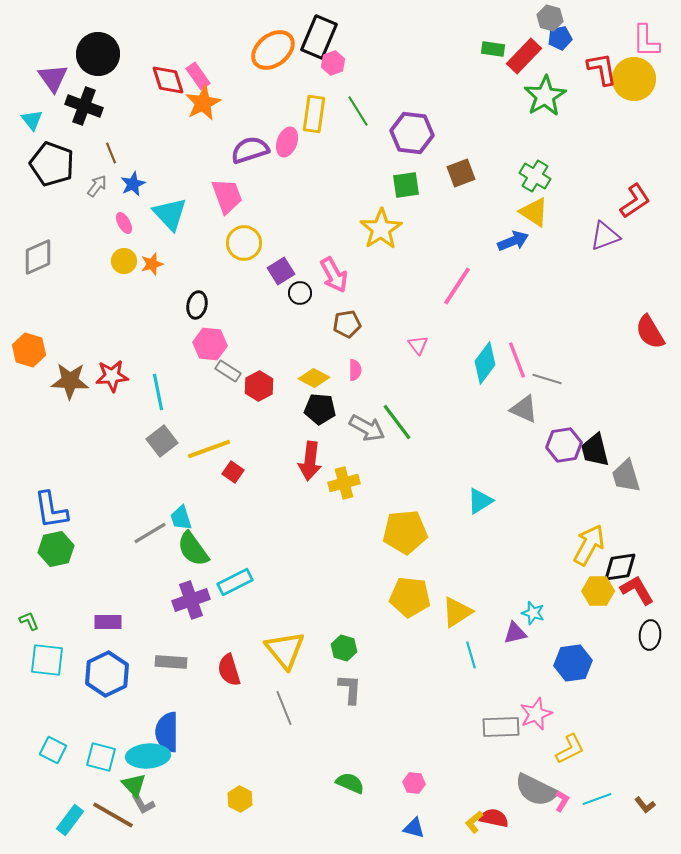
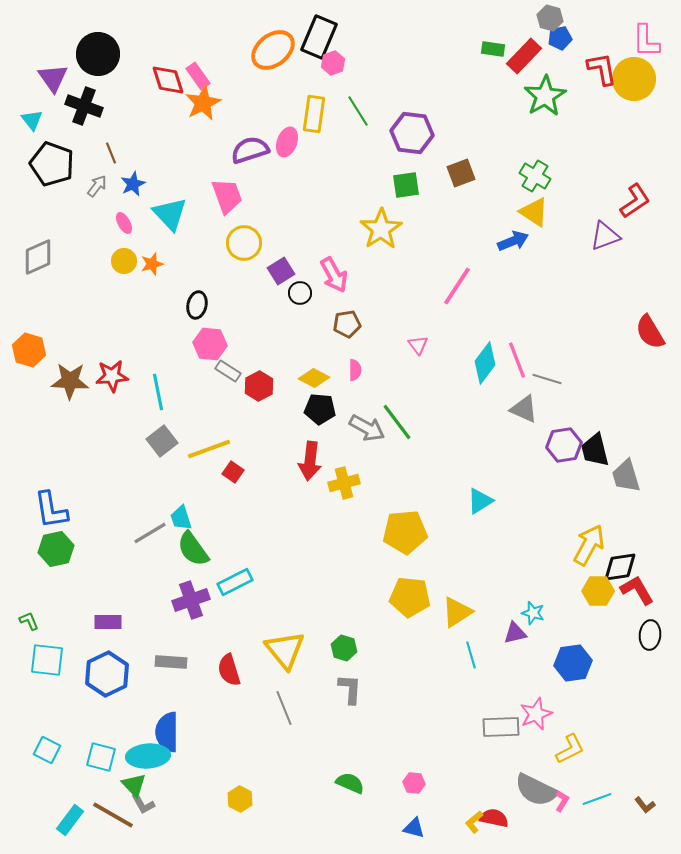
cyan square at (53, 750): moved 6 px left
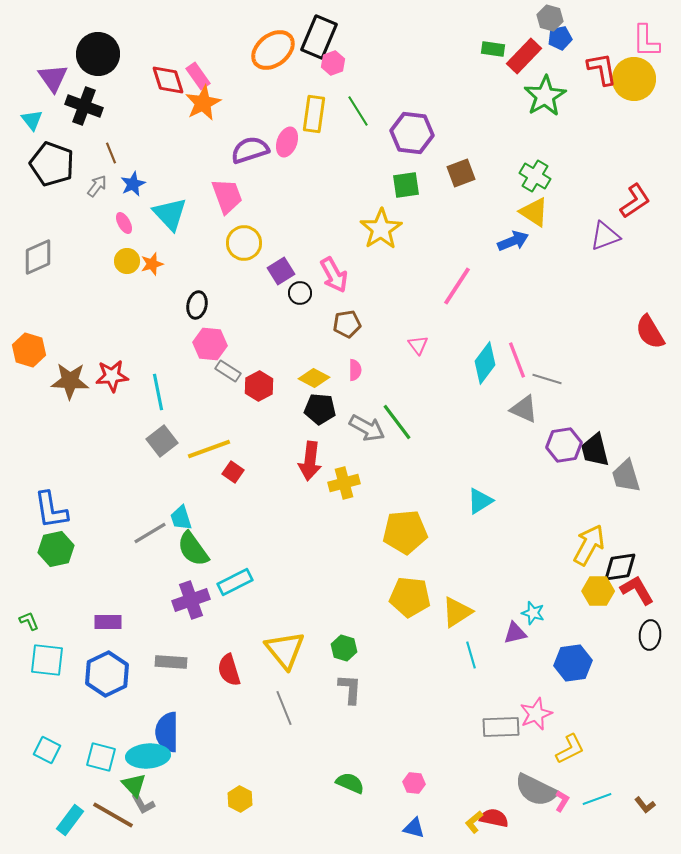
yellow circle at (124, 261): moved 3 px right
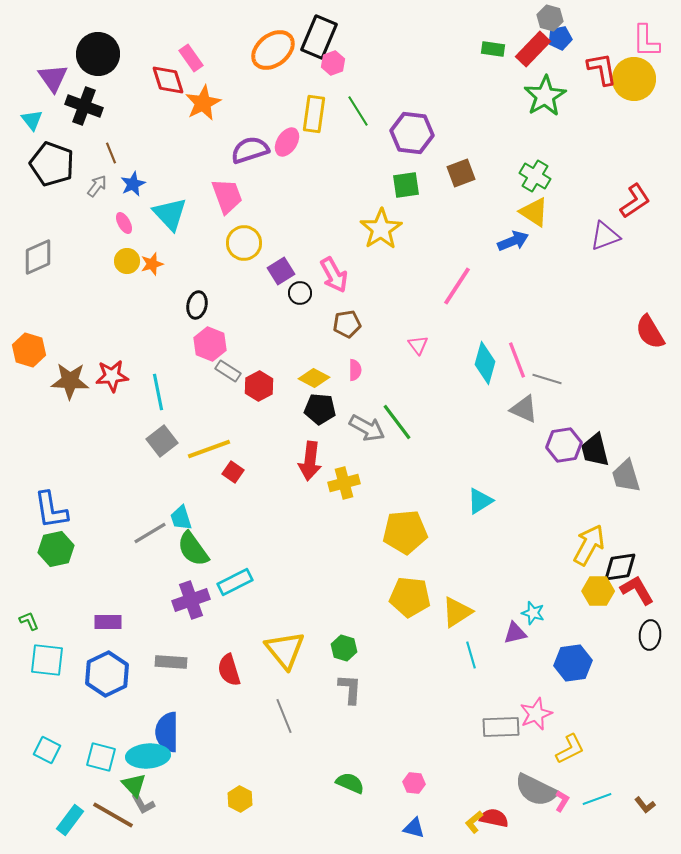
red rectangle at (524, 56): moved 9 px right, 7 px up
pink rectangle at (198, 76): moved 7 px left, 18 px up
pink ellipse at (287, 142): rotated 12 degrees clockwise
pink hexagon at (210, 344): rotated 16 degrees clockwise
cyan diamond at (485, 363): rotated 21 degrees counterclockwise
gray line at (284, 708): moved 8 px down
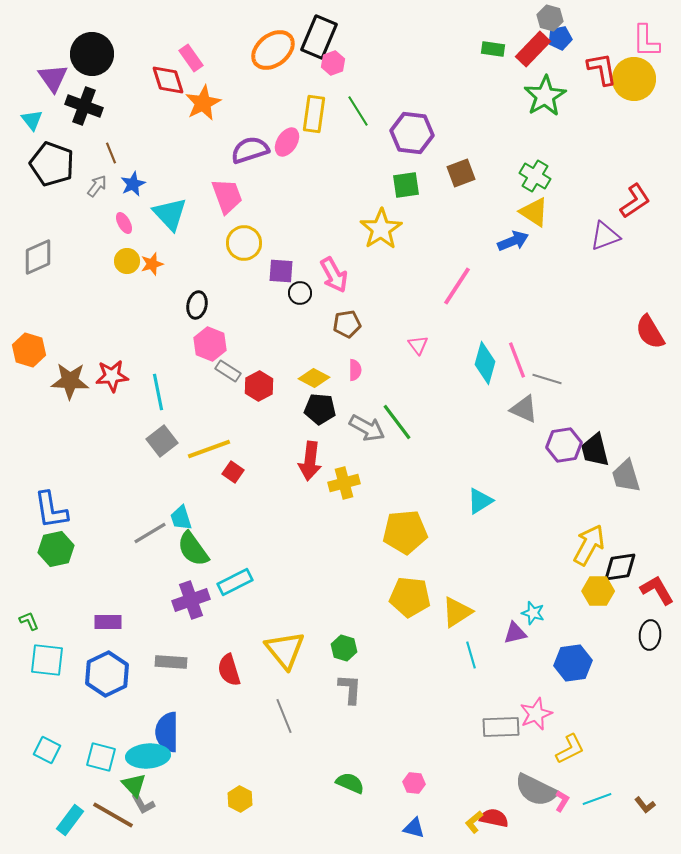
black circle at (98, 54): moved 6 px left
purple square at (281, 271): rotated 36 degrees clockwise
red L-shape at (637, 590): moved 20 px right
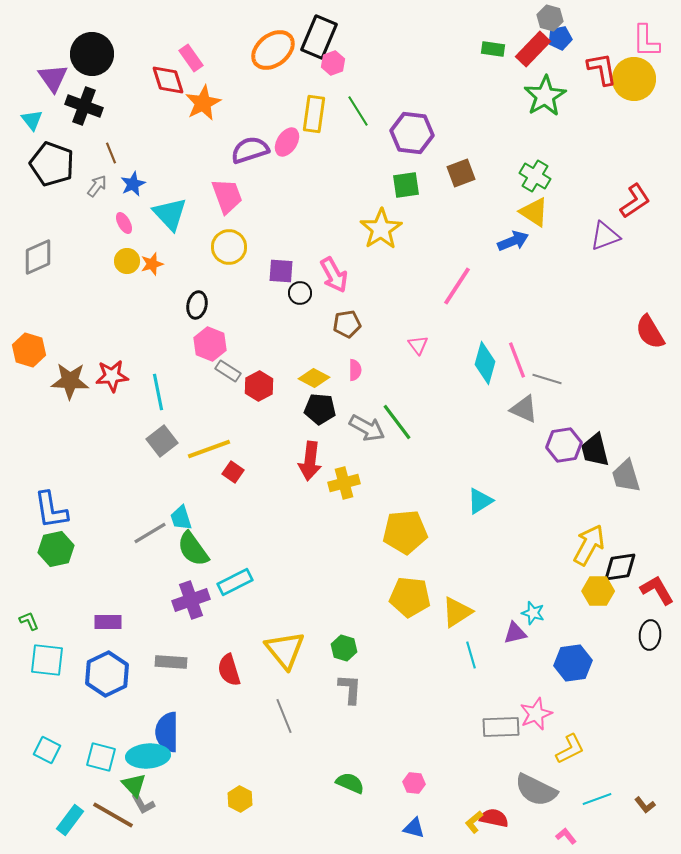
yellow circle at (244, 243): moved 15 px left, 4 px down
pink L-shape at (562, 801): moved 4 px right, 35 px down; rotated 70 degrees counterclockwise
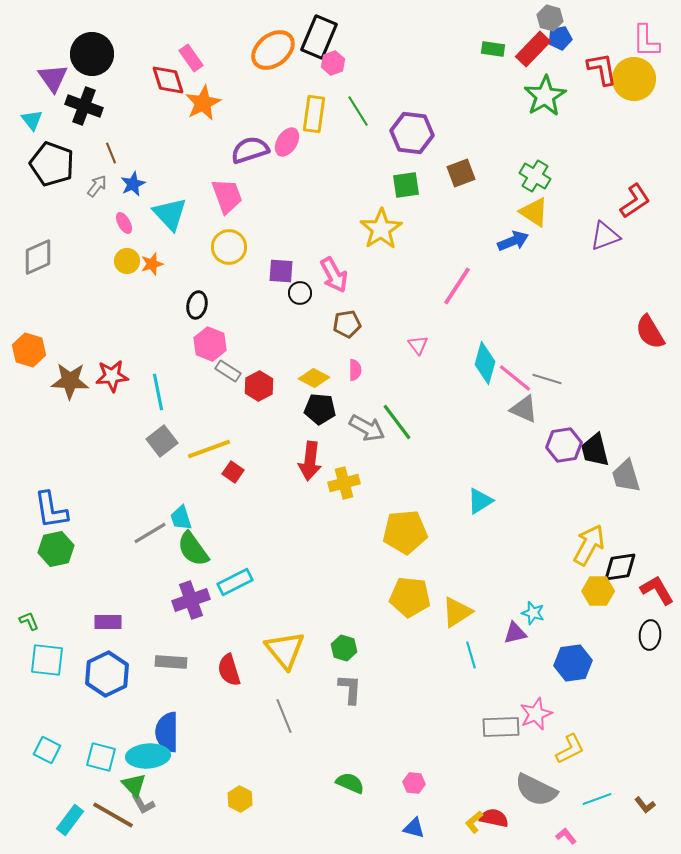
pink line at (517, 360): moved 2 px left, 18 px down; rotated 30 degrees counterclockwise
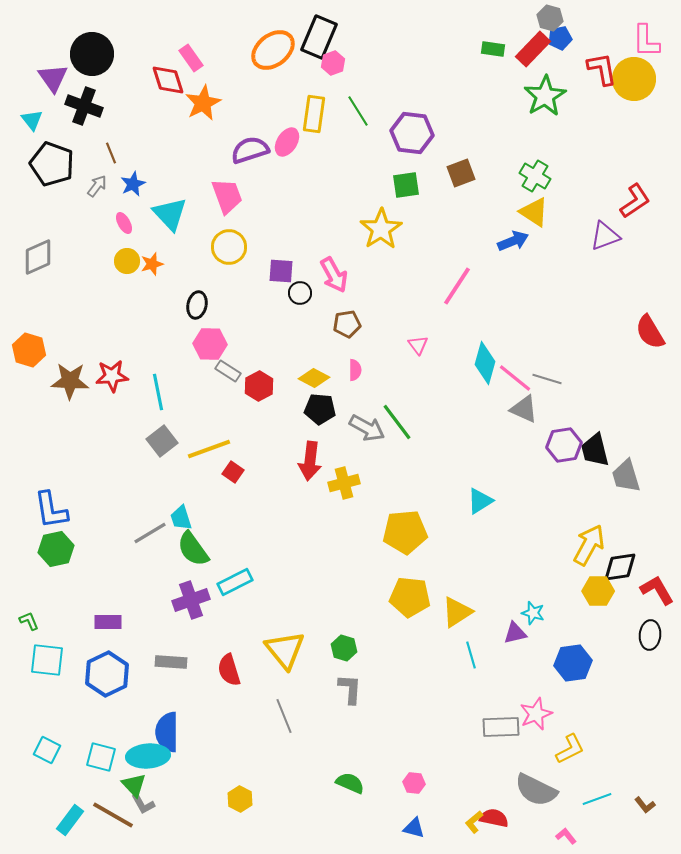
pink hexagon at (210, 344): rotated 20 degrees counterclockwise
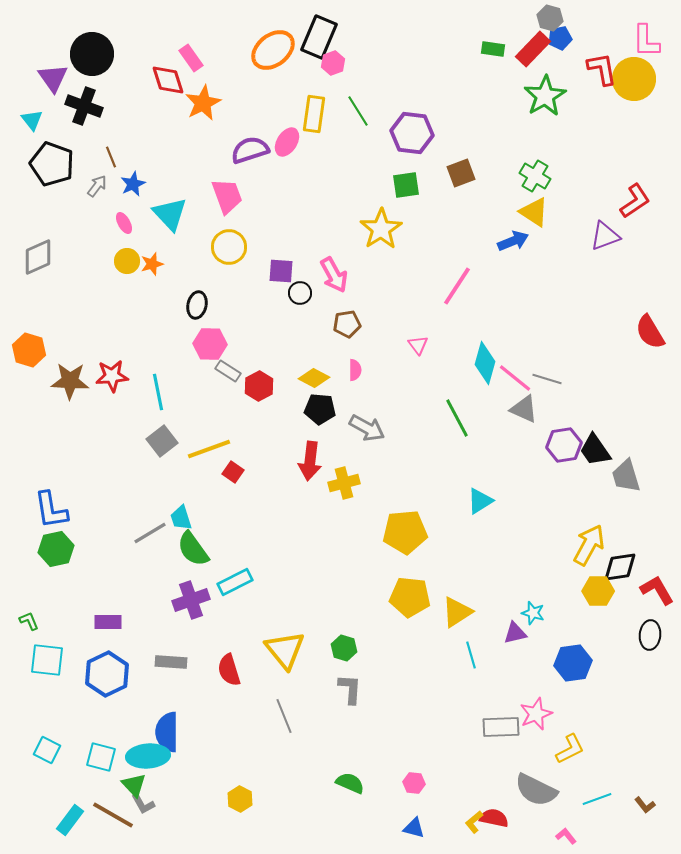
brown line at (111, 153): moved 4 px down
green line at (397, 422): moved 60 px right, 4 px up; rotated 9 degrees clockwise
black trapezoid at (595, 450): rotated 21 degrees counterclockwise
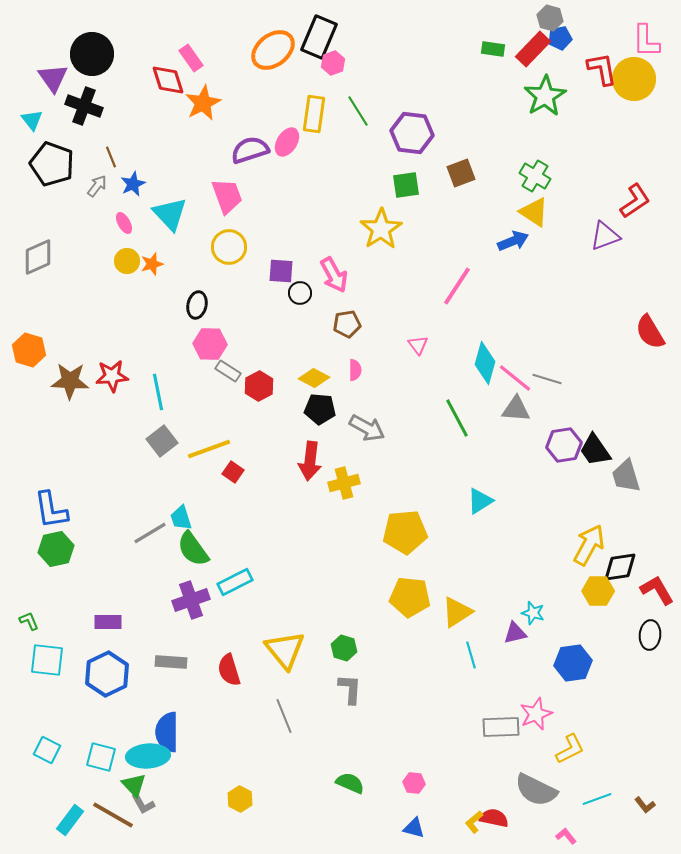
gray triangle at (524, 409): moved 8 px left; rotated 20 degrees counterclockwise
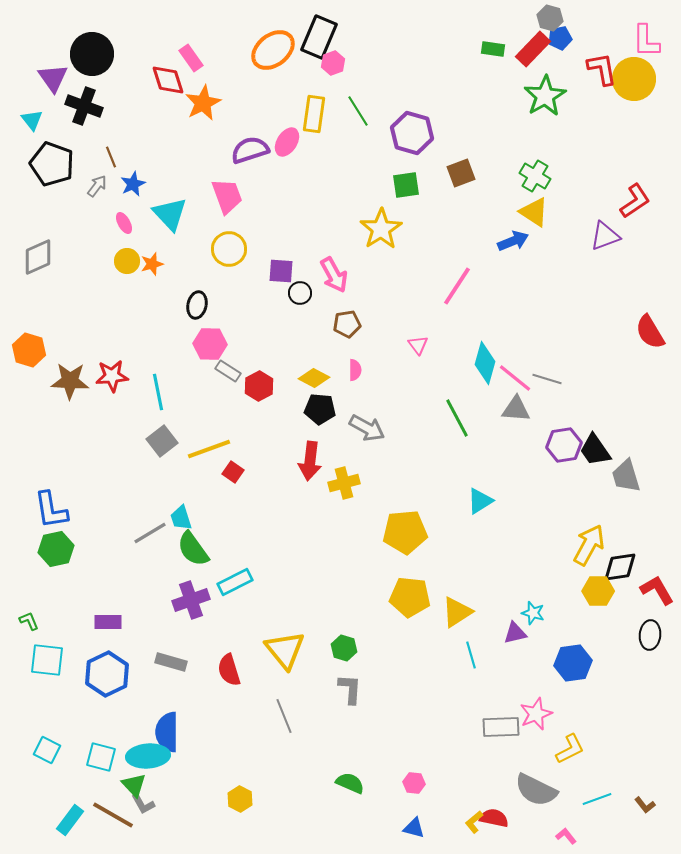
purple hexagon at (412, 133): rotated 9 degrees clockwise
yellow circle at (229, 247): moved 2 px down
gray rectangle at (171, 662): rotated 12 degrees clockwise
